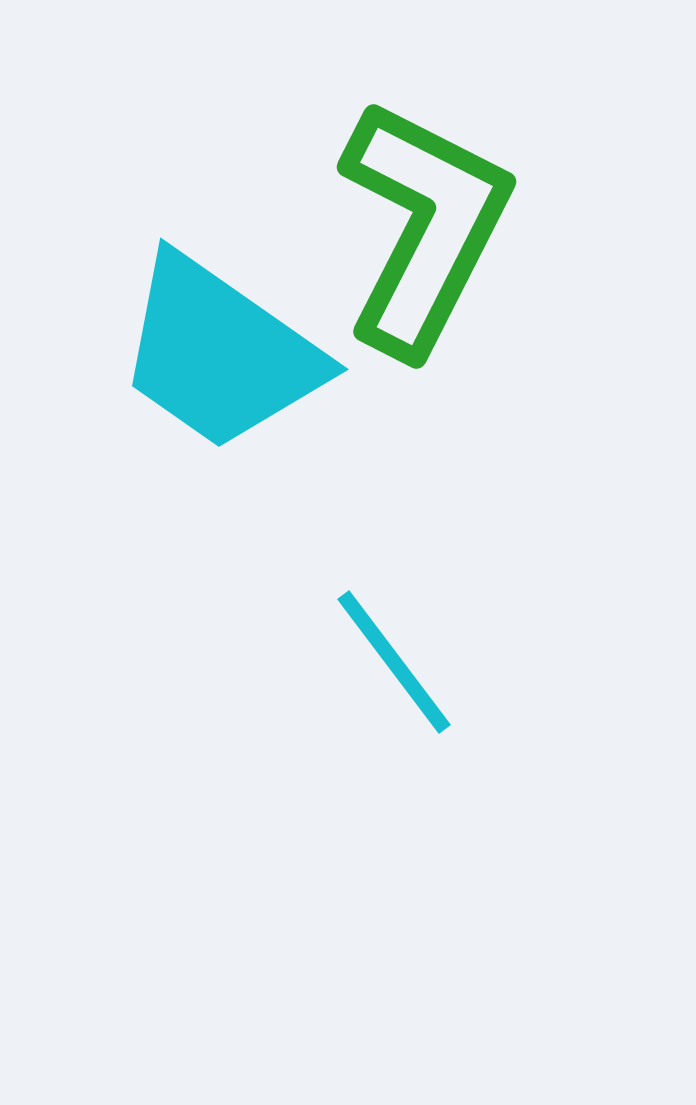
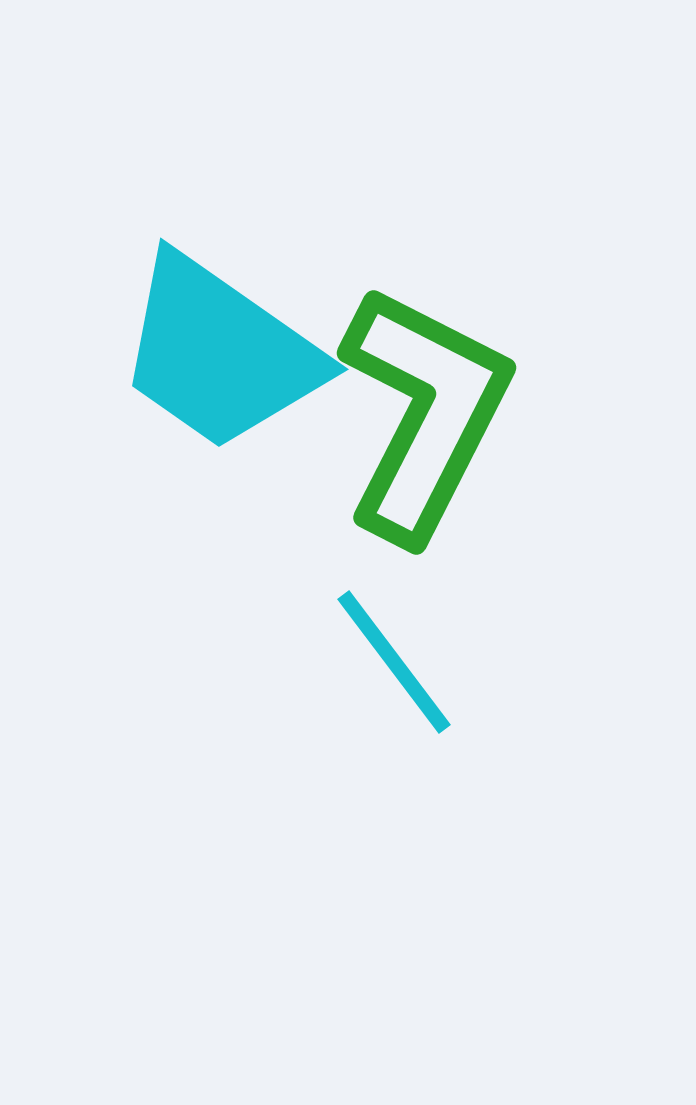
green L-shape: moved 186 px down
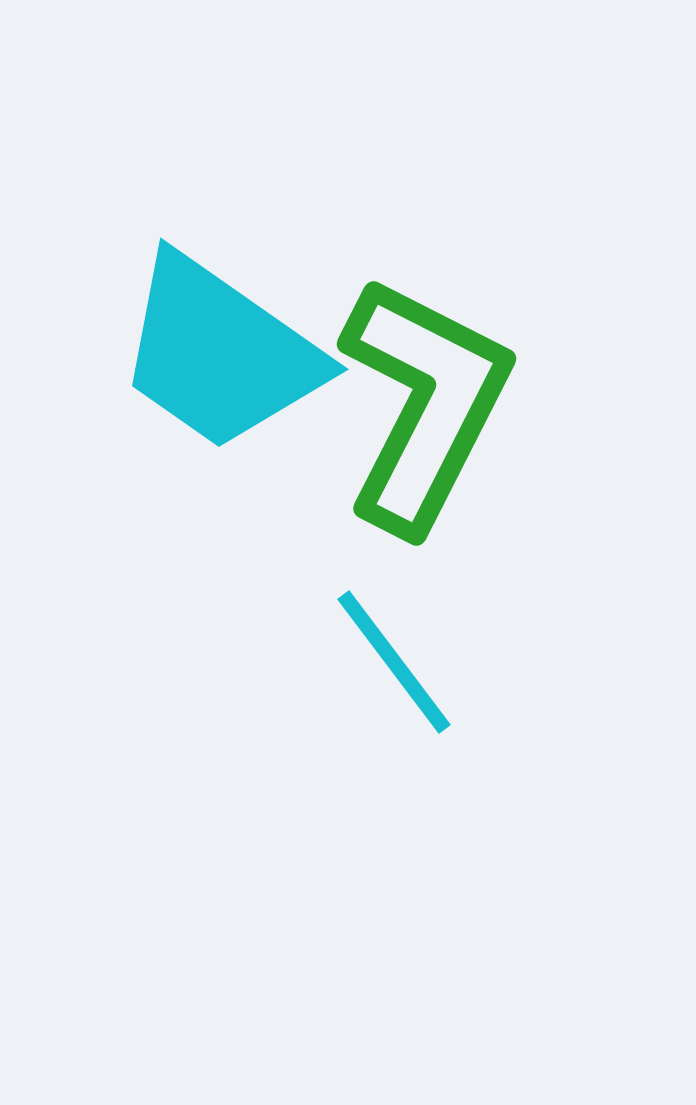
green L-shape: moved 9 px up
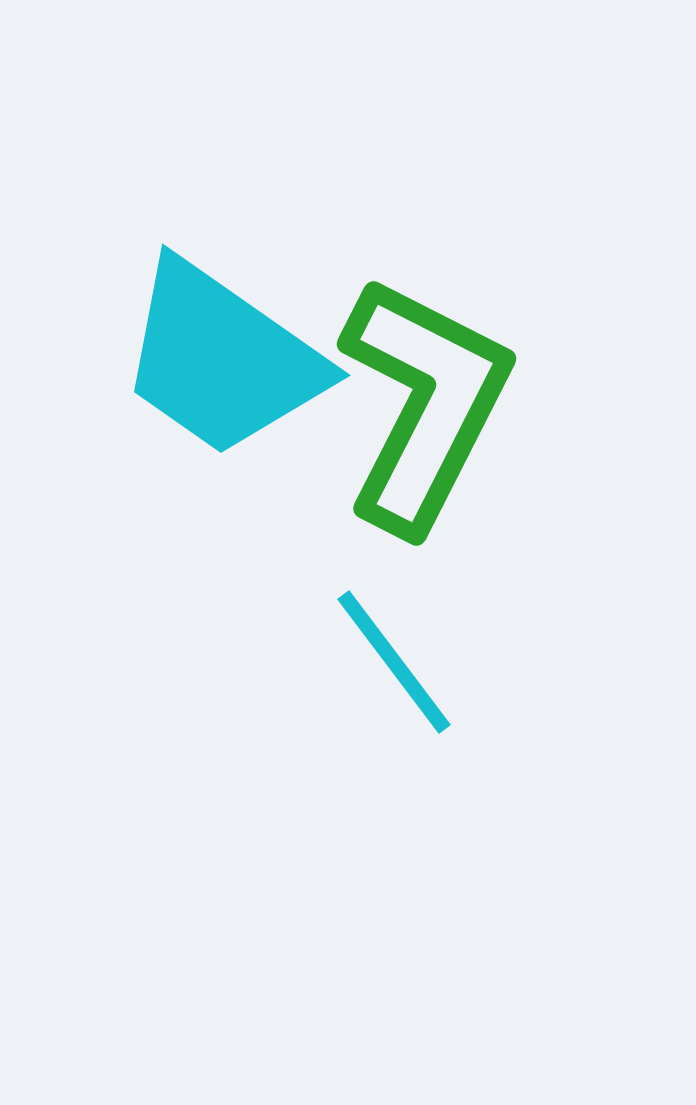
cyan trapezoid: moved 2 px right, 6 px down
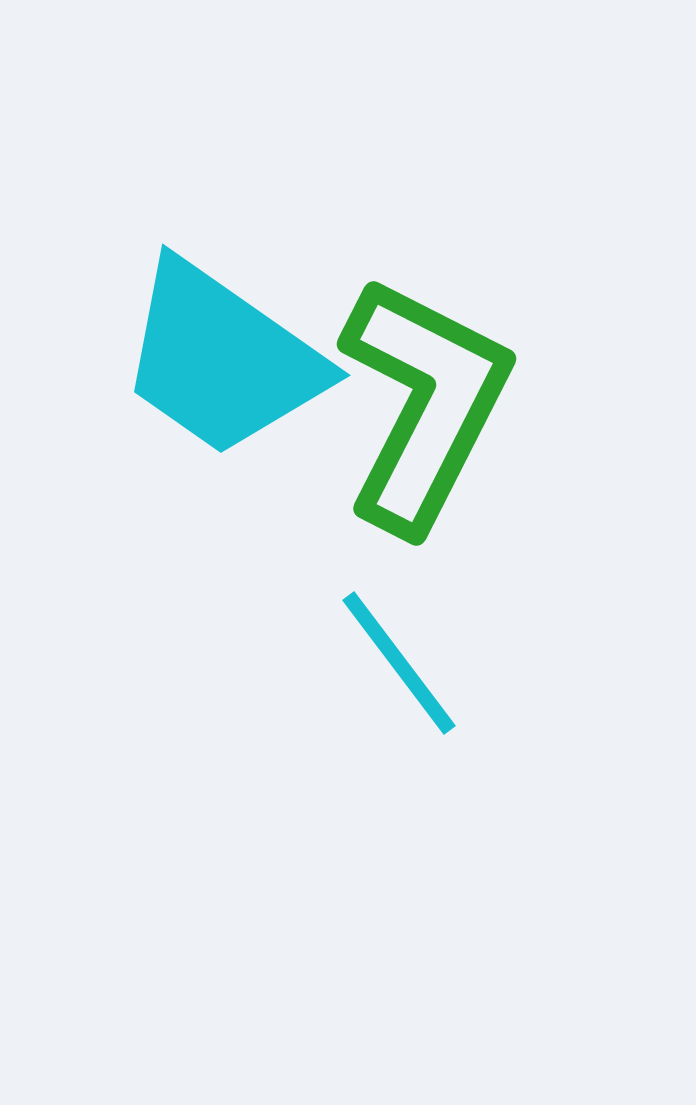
cyan line: moved 5 px right, 1 px down
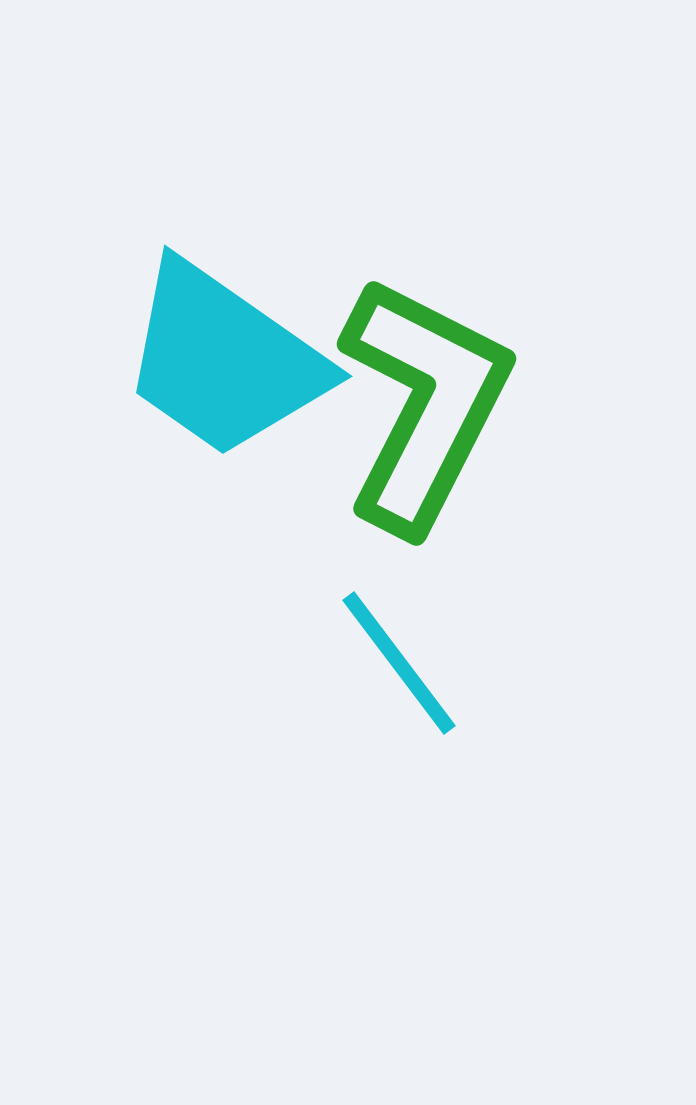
cyan trapezoid: moved 2 px right, 1 px down
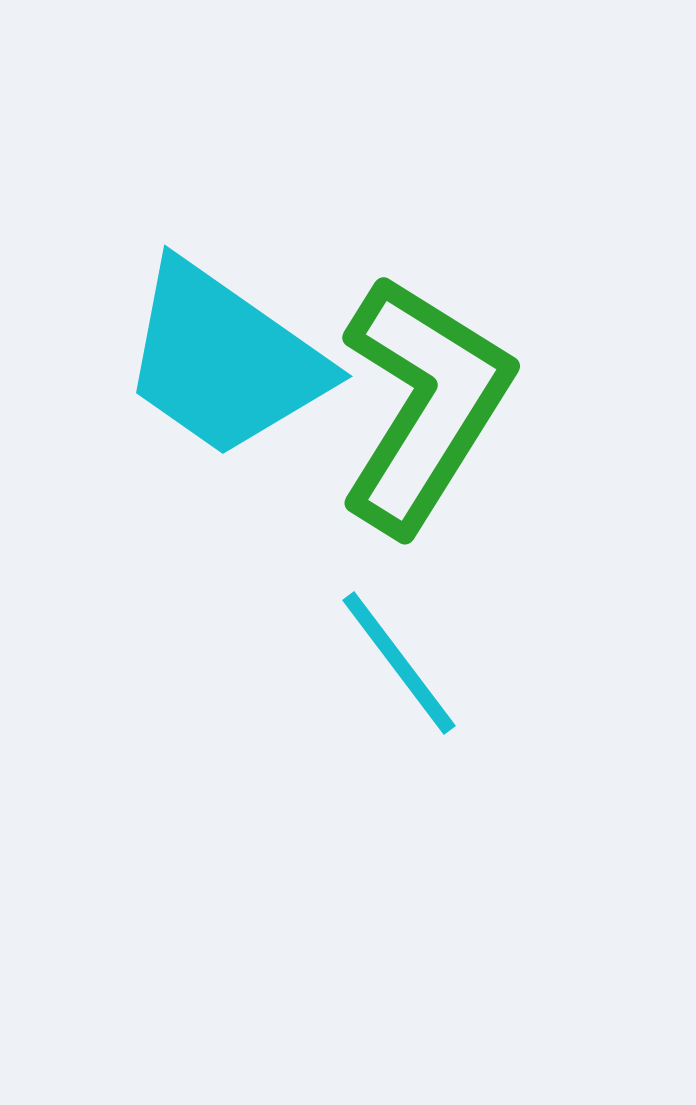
green L-shape: rotated 5 degrees clockwise
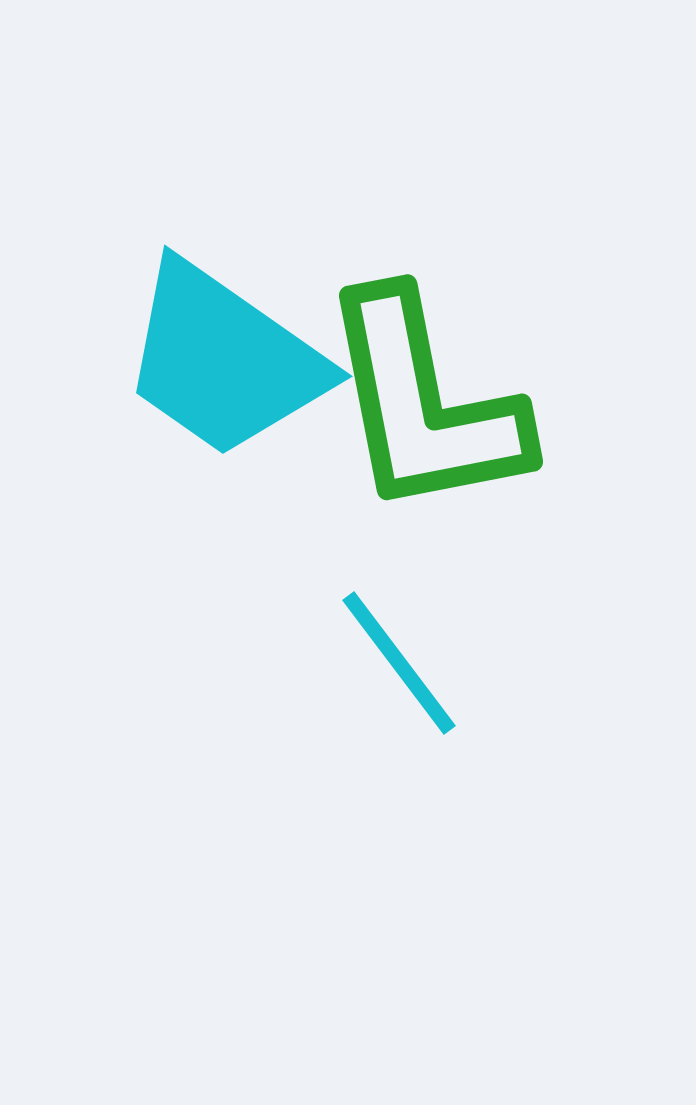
green L-shape: rotated 137 degrees clockwise
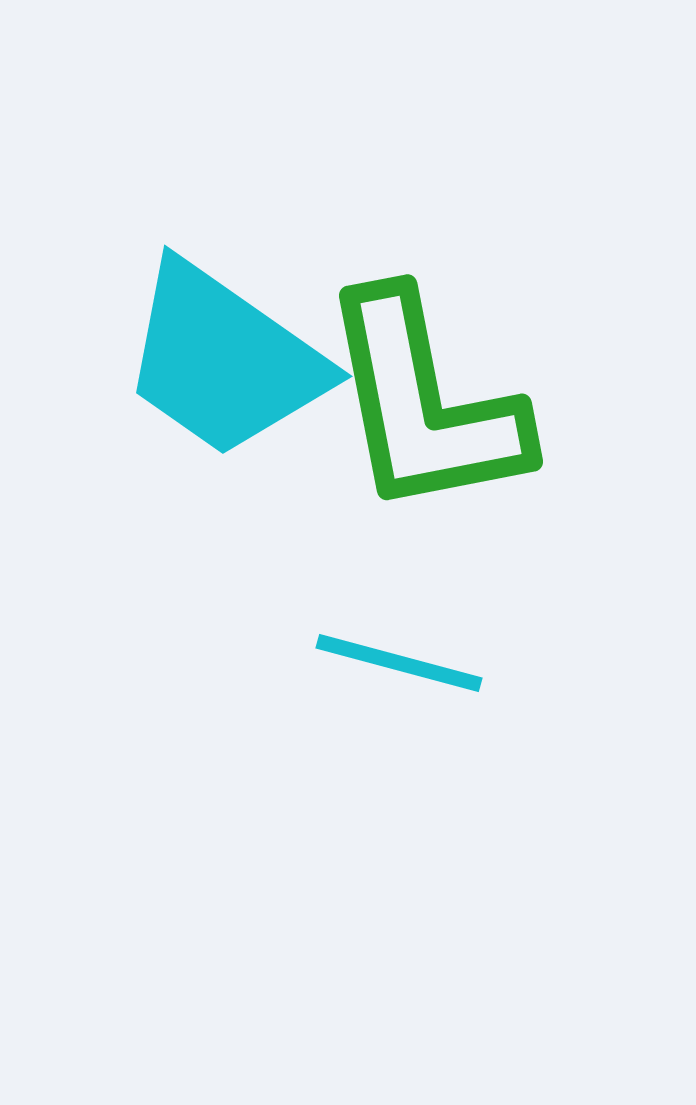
cyan line: rotated 38 degrees counterclockwise
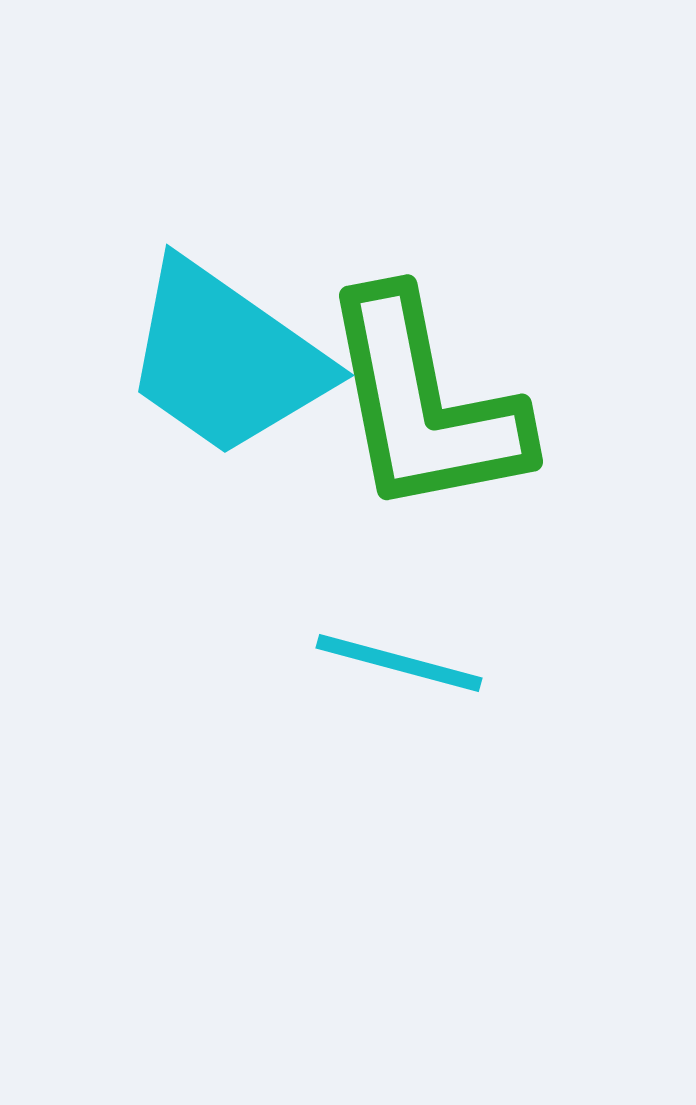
cyan trapezoid: moved 2 px right, 1 px up
